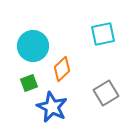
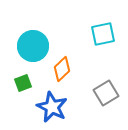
green square: moved 6 px left
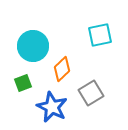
cyan square: moved 3 px left, 1 px down
gray square: moved 15 px left
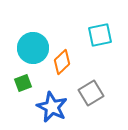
cyan circle: moved 2 px down
orange diamond: moved 7 px up
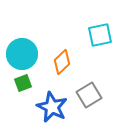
cyan circle: moved 11 px left, 6 px down
gray square: moved 2 px left, 2 px down
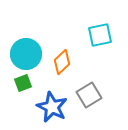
cyan circle: moved 4 px right
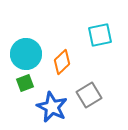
green square: moved 2 px right
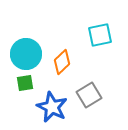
green square: rotated 12 degrees clockwise
